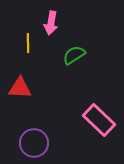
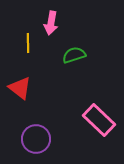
green semicircle: rotated 15 degrees clockwise
red triangle: rotated 35 degrees clockwise
purple circle: moved 2 px right, 4 px up
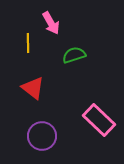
pink arrow: rotated 40 degrees counterclockwise
red triangle: moved 13 px right
purple circle: moved 6 px right, 3 px up
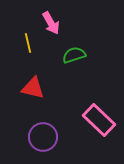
yellow line: rotated 12 degrees counterclockwise
red triangle: rotated 25 degrees counterclockwise
purple circle: moved 1 px right, 1 px down
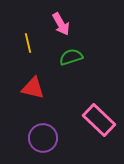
pink arrow: moved 10 px right, 1 px down
green semicircle: moved 3 px left, 2 px down
purple circle: moved 1 px down
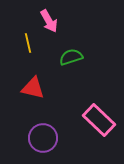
pink arrow: moved 12 px left, 3 px up
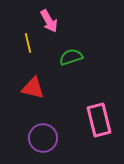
pink rectangle: rotated 32 degrees clockwise
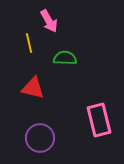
yellow line: moved 1 px right
green semicircle: moved 6 px left, 1 px down; rotated 20 degrees clockwise
purple circle: moved 3 px left
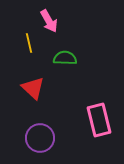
red triangle: rotated 30 degrees clockwise
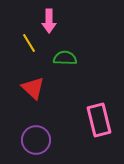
pink arrow: rotated 30 degrees clockwise
yellow line: rotated 18 degrees counterclockwise
purple circle: moved 4 px left, 2 px down
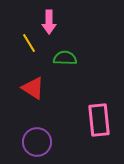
pink arrow: moved 1 px down
red triangle: rotated 10 degrees counterclockwise
pink rectangle: rotated 8 degrees clockwise
purple circle: moved 1 px right, 2 px down
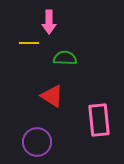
yellow line: rotated 60 degrees counterclockwise
red triangle: moved 19 px right, 8 px down
